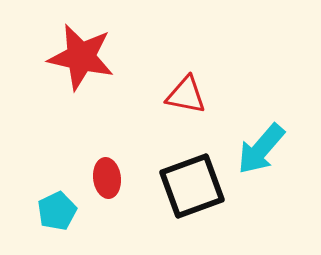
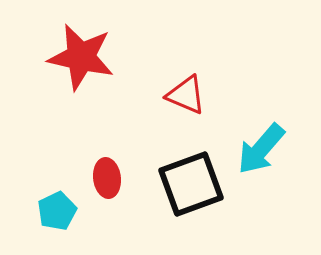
red triangle: rotated 12 degrees clockwise
black square: moved 1 px left, 2 px up
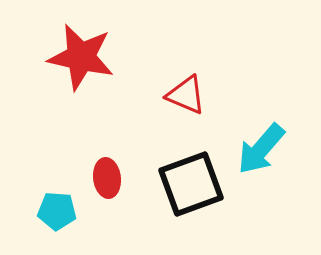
cyan pentagon: rotated 30 degrees clockwise
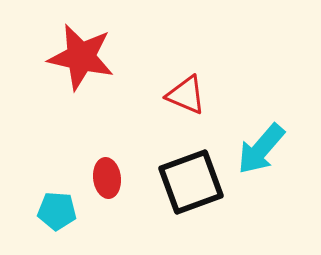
black square: moved 2 px up
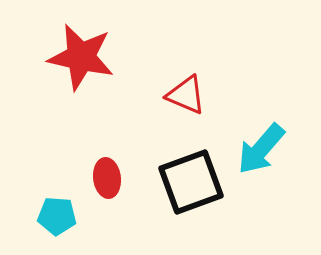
cyan pentagon: moved 5 px down
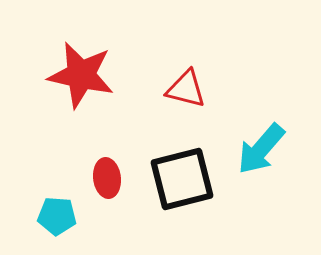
red star: moved 18 px down
red triangle: moved 6 px up; rotated 9 degrees counterclockwise
black square: moved 9 px left, 3 px up; rotated 6 degrees clockwise
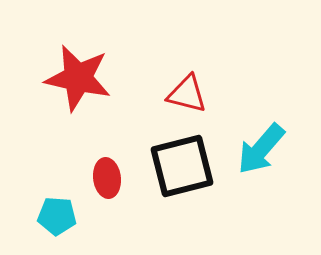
red star: moved 3 px left, 3 px down
red triangle: moved 1 px right, 5 px down
black square: moved 13 px up
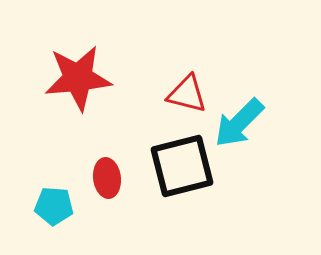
red star: rotated 18 degrees counterclockwise
cyan arrow: moved 22 px left, 26 px up; rotated 4 degrees clockwise
cyan pentagon: moved 3 px left, 10 px up
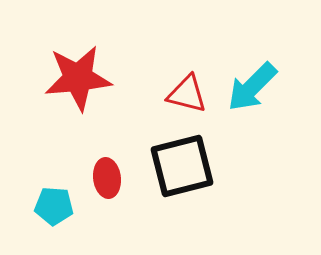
cyan arrow: moved 13 px right, 36 px up
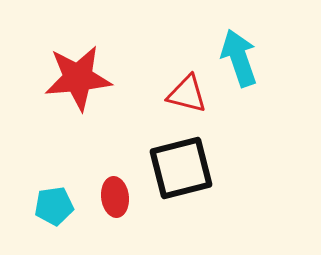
cyan arrow: moved 13 px left, 29 px up; rotated 116 degrees clockwise
black square: moved 1 px left, 2 px down
red ellipse: moved 8 px right, 19 px down
cyan pentagon: rotated 12 degrees counterclockwise
